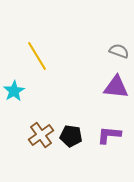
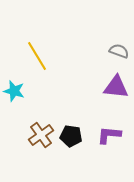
cyan star: rotated 25 degrees counterclockwise
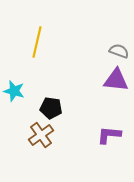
yellow line: moved 14 px up; rotated 44 degrees clockwise
purple triangle: moved 7 px up
black pentagon: moved 20 px left, 28 px up
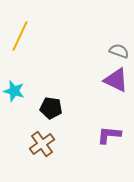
yellow line: moved 17 px left, 6 px up; rotated 12 degrees clockwise
purple triangle: rotated 20 degrees clockwise
brown cross: moved 1 px right, 9 px down
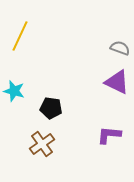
gray semicircle: moved 1 px right, 3 px up
purple triangle: moved 1 px right, 2 px down
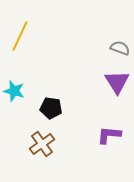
purple triangle: rotated 32 degrees clockwise
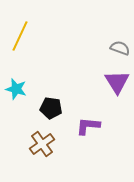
cyan star: moved 2 px right, 2 px up
purple L-shape: moved 21 px left, 9 px up
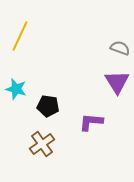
black pentagon: moved 3 px left, 2 px up
purple L-shape: moved 3 px right, 4 px up
